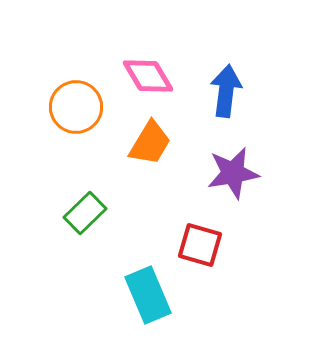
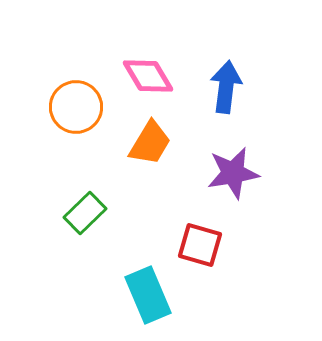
blue arrow: moved 4 px up
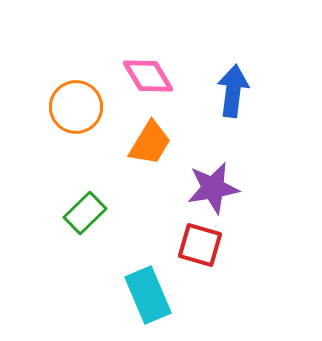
blue arrow: moved 7 px right, 4 px down
purple star: moved 20 px left, 15 px down
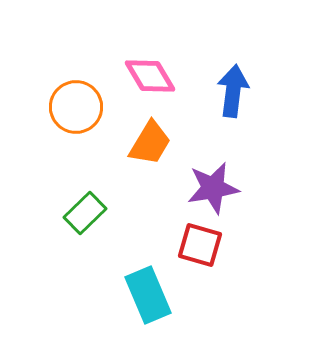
pink diamond: moved 2 px right
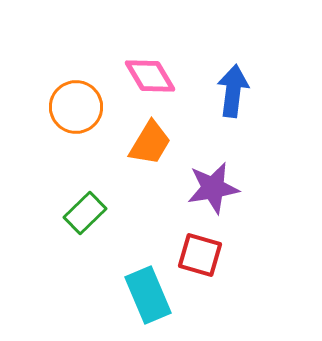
red square: moved 10 px down
